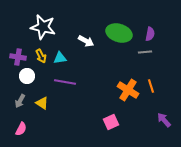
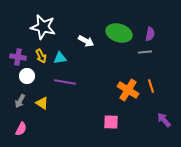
pink square: rotated 28 degrees clockwise
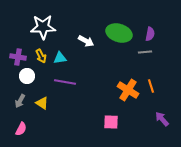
white star: rotated 15 degrees counterclockwise
purple arrow: moved 2 px left, 1 px up
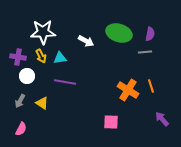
white star: moved 5 px down
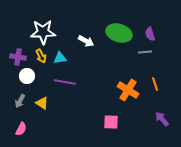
purple semicircle: rotated 152 degrees clockwise
orange line: moved 4 px right, 2 px up
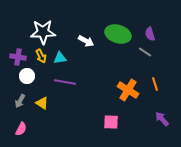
green ellipse: moved 1 px left, 1 px down
gray line: rotated 40 degrees clockwise
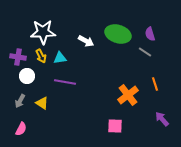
orange cross: moved 5 px down; rotated 20 degrees clockwise
pink square: moved 4 px right, 4 px down
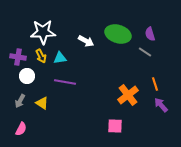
purple arrow: moved 1 px left, 14 px up
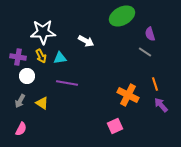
green ellipse: moved 4 px right, 18 px up; rotated 45 degrees counterclockwise
purple line: moved 2 px right, 1 px down
orange cross: rotated 25 degrees counterclockwise
pink square: rotated 28 degrees counterclockwise
